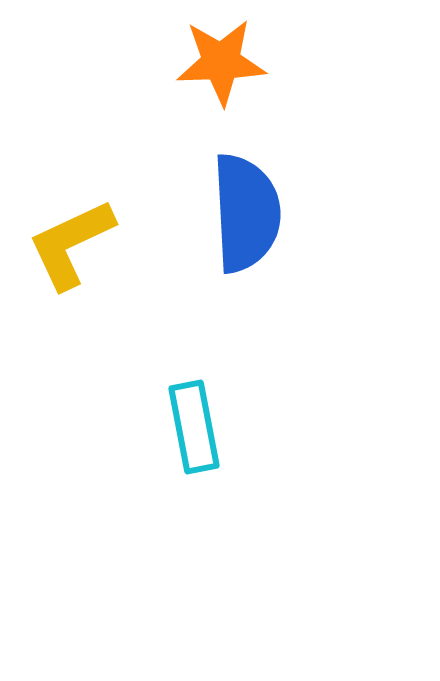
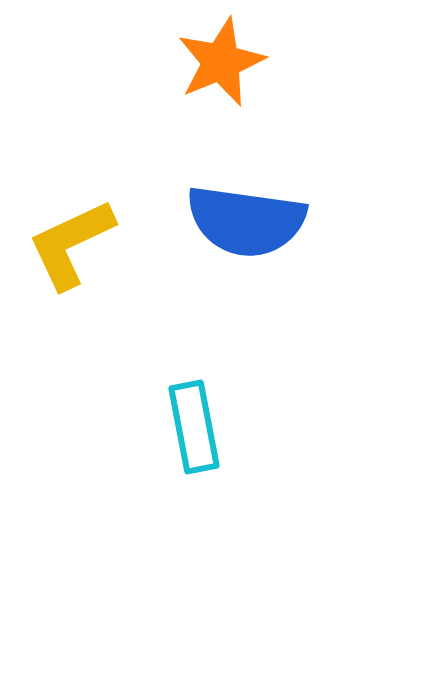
orange star: rotated 20 degrees counterclockwise
blue semicircle: moved 8 px down; rotated 101 degrees clockwise
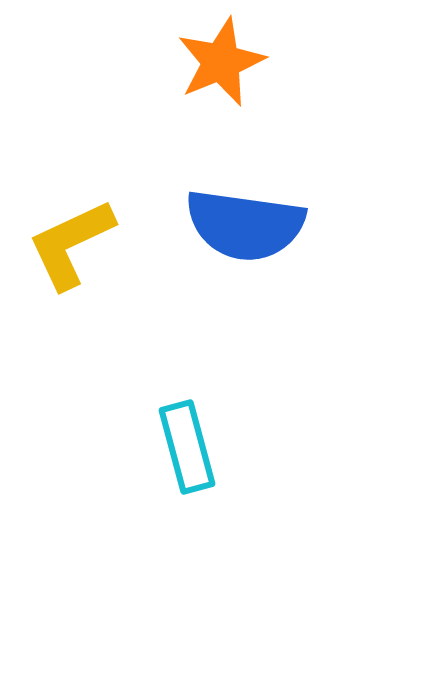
blue semicircle: moved 1 px left, 4 px down
cyan rectangle: moved 7 px left, 20 px down; rotated 4 degrees counterclockwise
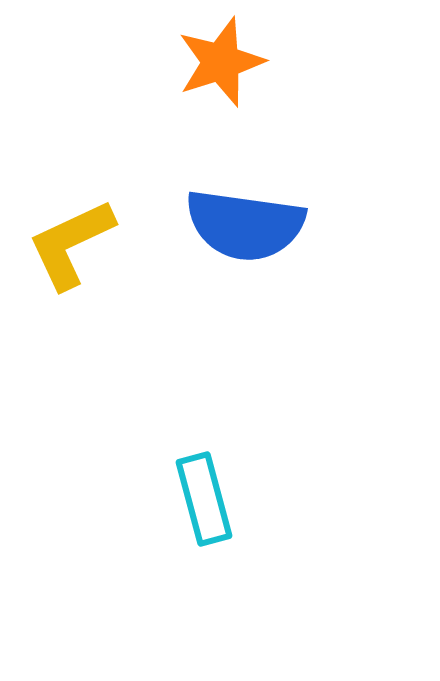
orange star: rotated 4 degrees clockwise
cyan rectangle: moved 17 px right, 52 px down
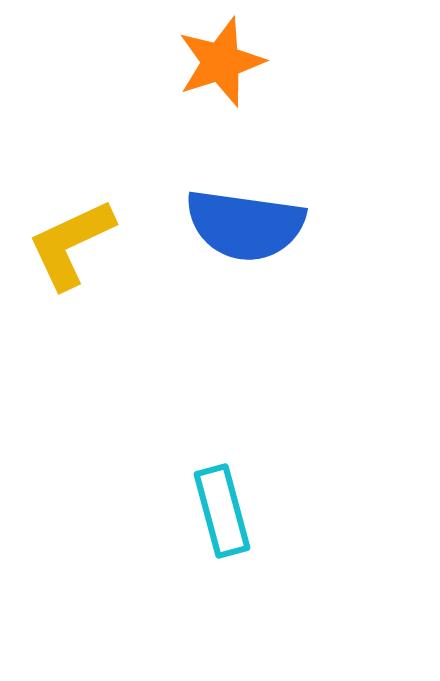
cyan rectangle: moved 18 px right, 12 px down
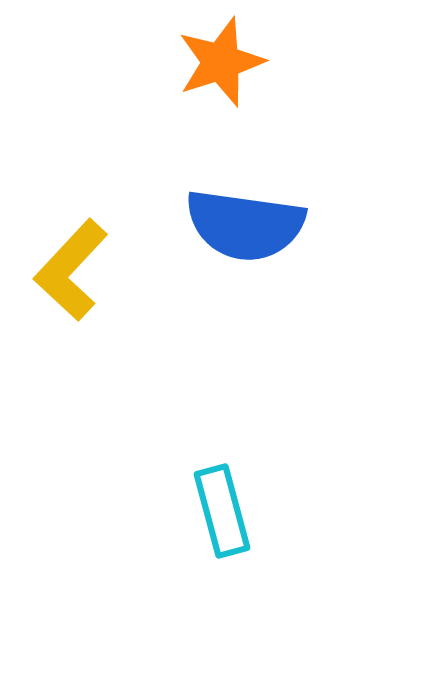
yellow L-shape: moved 26 px down; rotated 22 degrees counterclockwise
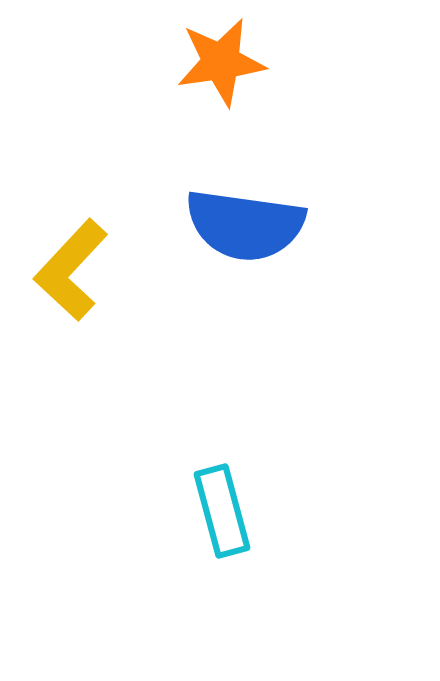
orange star: rotated 10 degrees clockwise
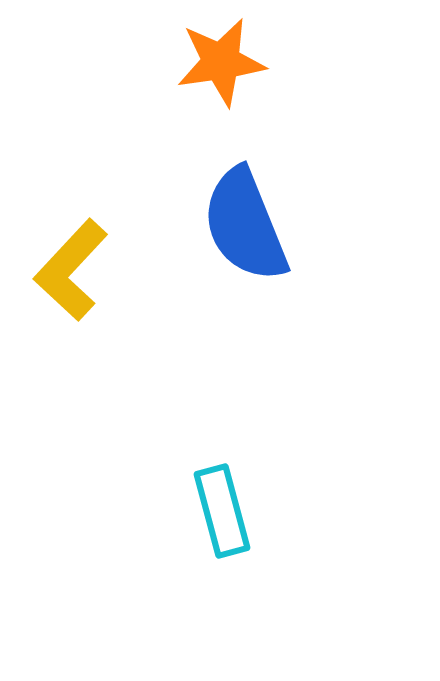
blue semicircle: rotated 60 degrees clockwise
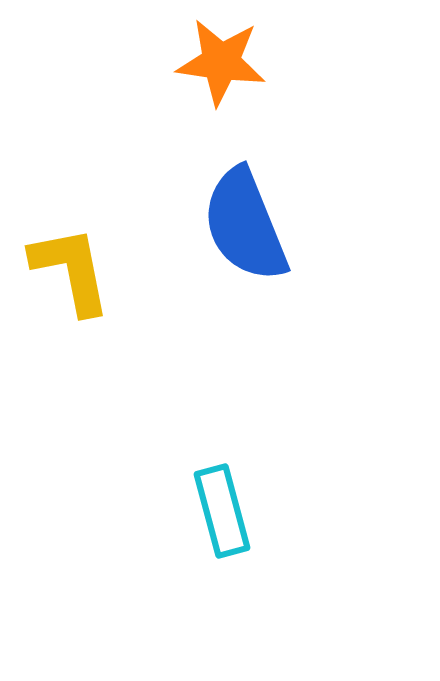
orange star: rotated 16 degrees clockwise
yellow L-shape: rotated 126 degrees clockwise
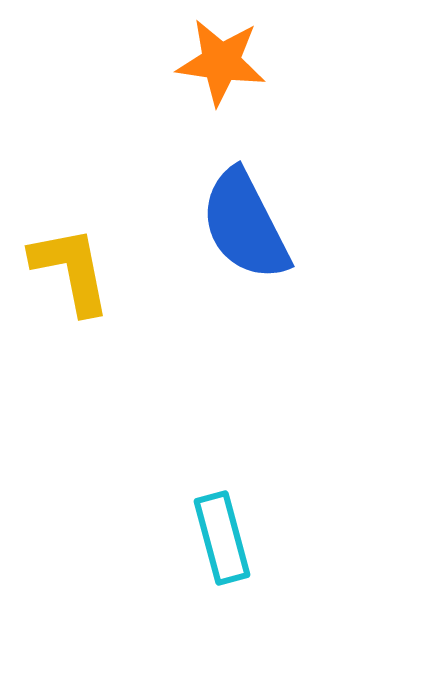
blue semicircle: rotated 5 degrees counterclockwise
cyan rectangle: moved 27 px down
